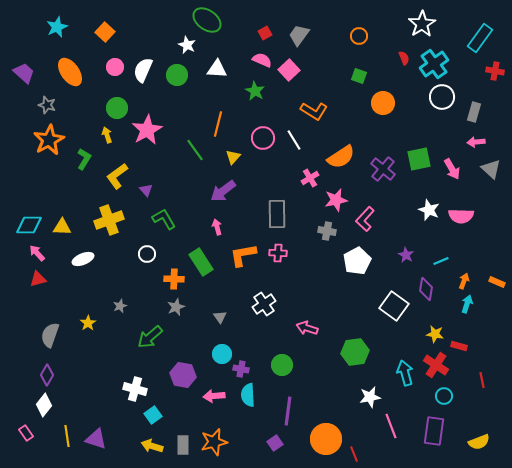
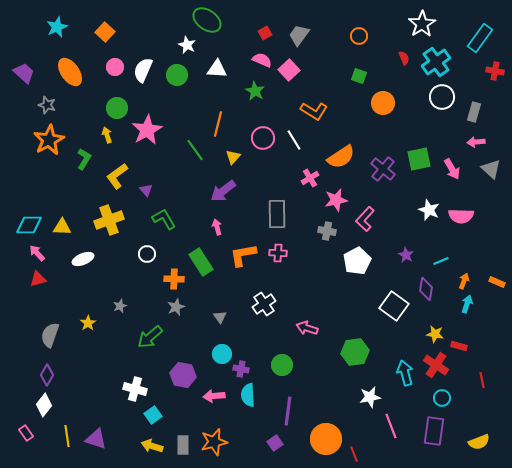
cyan cross at (434, 64): moved 2 px right, 2 px up
cyan circle at (444, 396): moved 2 px left, 2 px down
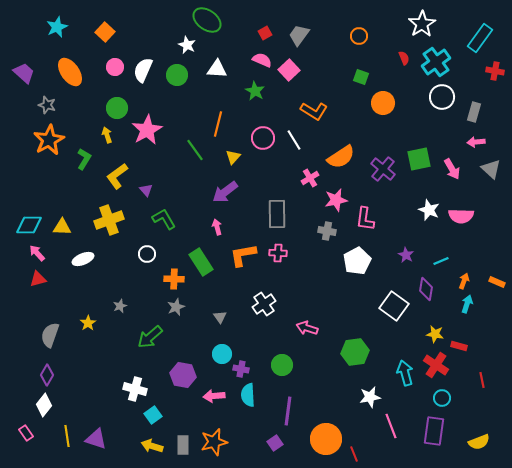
green square at (359, 76): moved 2 px right, 1 px down
purple arrow at (223, 191): moved 2 px right, 1 px down
pink L-shape at (365, 219): rotated 35 degrees counterclockwise
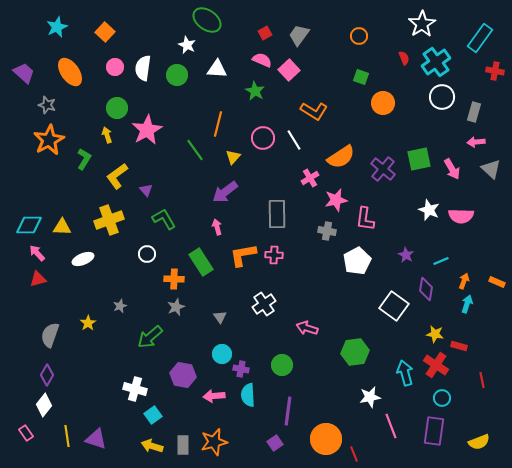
white semicircle at (143, 70): moved 2 px up; rotated 15 degrees counterclockwise
pink cross at (278, 253): moved 4 px left, 2 px down
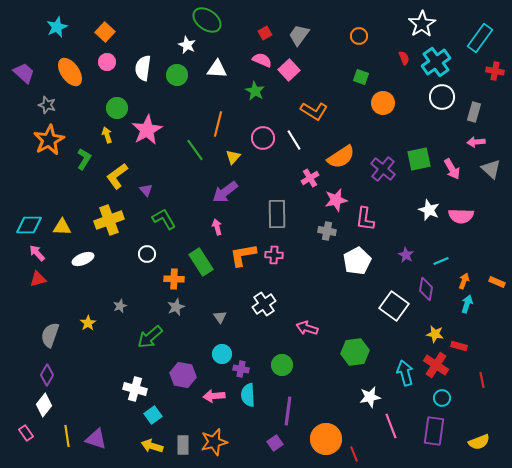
pink circle at (115, 67): moved 8 px left, 5 px up
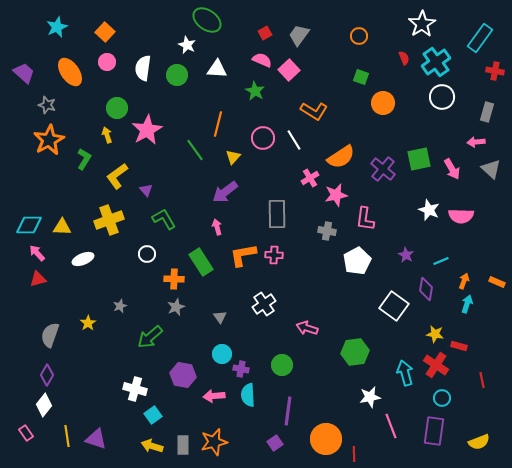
gray rectangle at (474, 112): moved 13 px right
pink star at (336, 200): moved 5 px up
red line at (354, 454): rotated 21 degrees clockwise
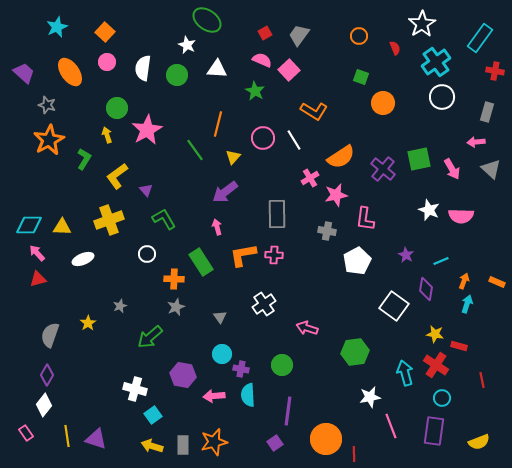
red semicircle at (404, 58): moved 9 px left, 10 px up
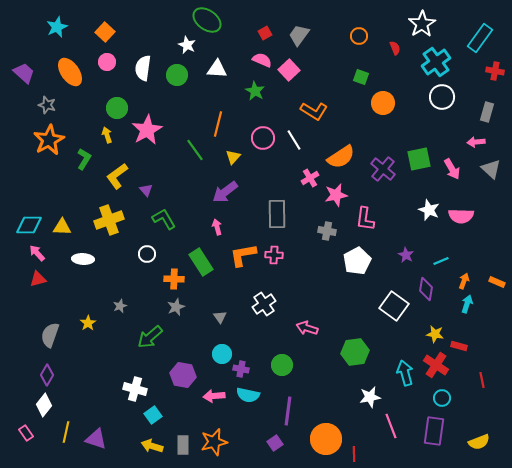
white ellipse at (83, 259): rotated 25 degrees clockwise
cyan semicircle at (248, 395): rotated 75 degrees counterclockwise
yellow line at (67, 436): moved 1 px left, 4 px up; rotated 20 degrees clockwise
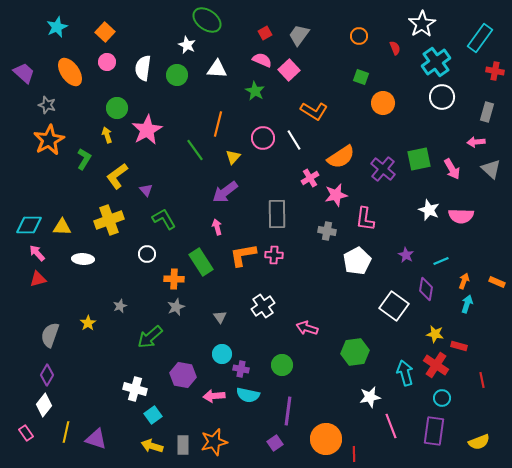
white cross at (264, 304): moved 1 px left, 2 px down
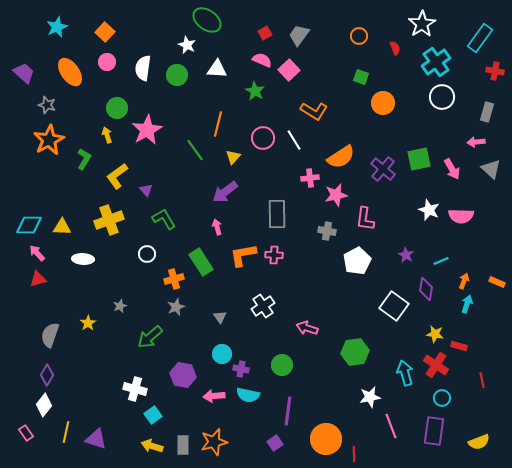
pink cross at (310, 178): rotated 24 degrees clockwise
orange cross at (174, 279): rotated 18 degrees counterclockwise
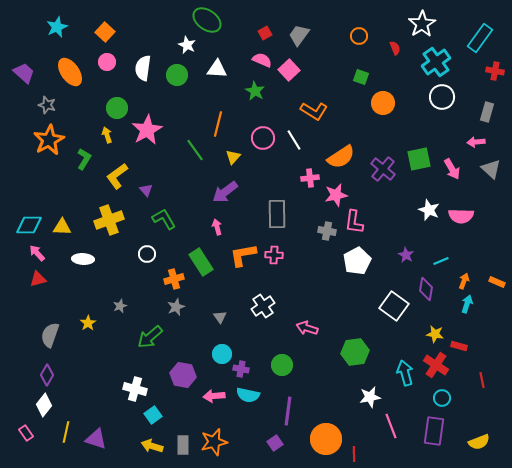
pink L-shape at (365, 219): moved 11 px left, 3 px down
